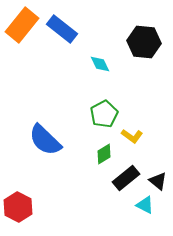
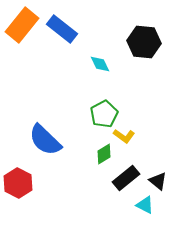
yellow L-shape: moved 8 px left
red hexagon: moved 24 px up
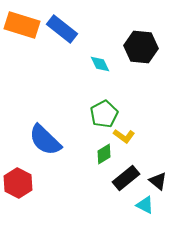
orange rectangle: rotated 68 degrees clockwise
black hexagon: moved 3 px left, 5 px down
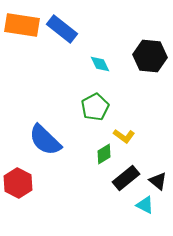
orange rectangle: rotated 8 degrees counterclockwise
black hexagon: moved 9 px right, 9 px down
green pentagon: moved 9 px left, 7 px up
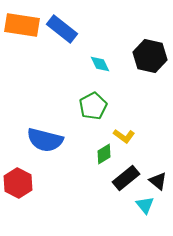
black hexagon: rotated 8 degrees clockwise
green pentagon: moved 2 px left, 1 px up
blue semicircle: rotated 30 degrees counterclockwise
cyan triangle: rotated 24 degrees clockwise
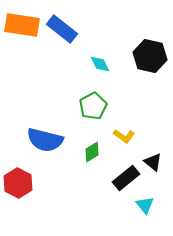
green diamond: moved 12 px left, 2 px up
black triangle: moved 5 px left, 19 px up
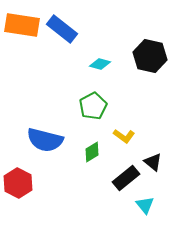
cyan diamond: rotated 50 degrees counterclockwise
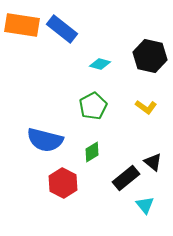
yellow L-shape: moved 22 px right, 29 px up
red hexagon: moved 45 px right
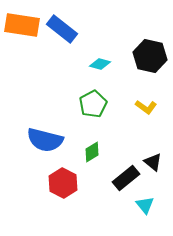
green pentagon: moved 2 px up
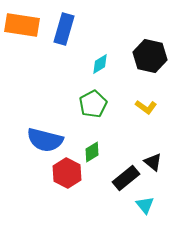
blue rectangle: moved 2 px right; rotated 68 degrees clockwise
cyan diamond: rotated 45 degrees counterclockwise
red hexagon: moved 4 px right, 10 px up
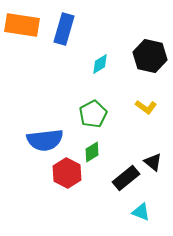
green pentagon: moved 10 px down
blue semicircle: rotated 21 degrees counterclockwise
cyan triangle: moved 4 px left, 7 px down; rotated 30 degrees counterclockwise
